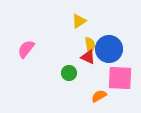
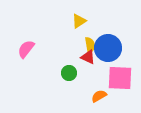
blue circle: moved 1 px left, 1 px up
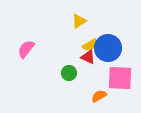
yellow semicircle: rotated 70 degrees clockwise
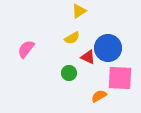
yellow triangle: moved 10 px up
yellow semicircle: moved 18 px left, 7 px up
